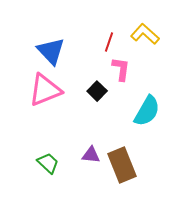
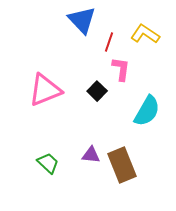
yellow L-shape: rotated 8 degrees counterclockwise
blue triangle: moved 31 px right, 31 px up
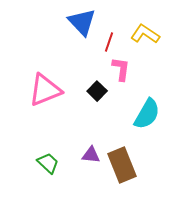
blue triangle: moved 2 px down
cyan semicircle: moved 3 px down
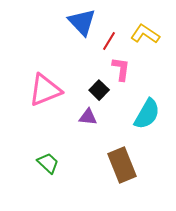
red line: moved 1 px up; rotated 12 degrees clockwise
black square: moved 2 px right, 1 px up
purple triangle: moved 3 px left, 38 px up
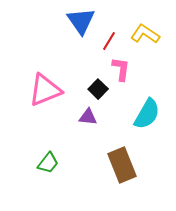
blue triangle: moved 1 px left, 1 px up; rotated 8 degrees clockwise
black square: moved 1 px left, 1 px up
green trapezoid: rotated 85 degrees clockwise
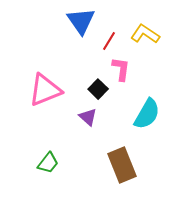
purple triangle: rotated 36 degrees clockwise
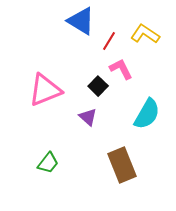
blue triangle: rotated 24 degrees counterclockwise
pink L-shape: rotated 35 degrees counterclockwise
black square: moved 3 px up
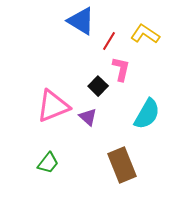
pink L-shape: rotated 40 degrees clockwise
pink triangle: moved 8 px right, 16 px down
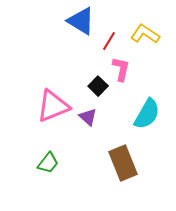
brown rectangle: moved 1 px right, 2 px up
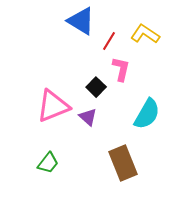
black square: moved 2 px left, 1 px down
